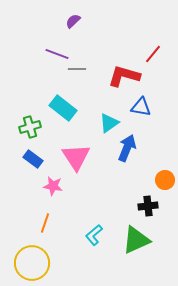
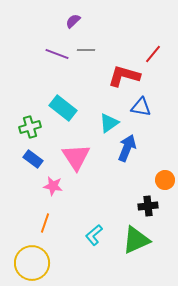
gray line: moved 9 px right, 19 px up
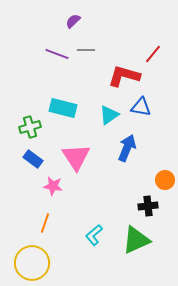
cyan rectangle: rotated 24 degrees counterclockwise
cyan triangle: moved 8 px up
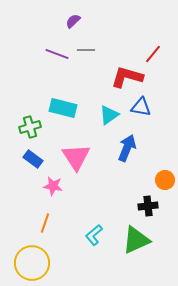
red L-shape: moved 3 px right, 1 px down
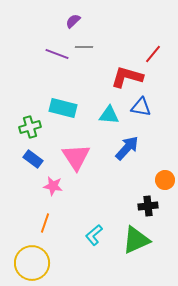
gray line: moved 2 px left, 3 px up
cyan triangle: rotated 40 degrees clockwise
blue arrow: rotated 20 degrees clockwise
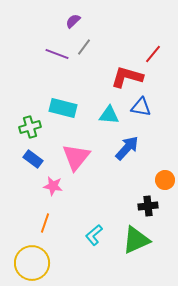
gray line: rotated 54 degrees counterclockwise
pink triangle: rotated 12 degrees clockwise
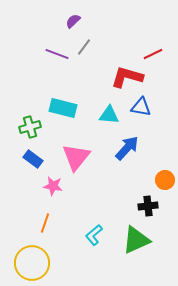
red line: rotated 24 degrees clockwise
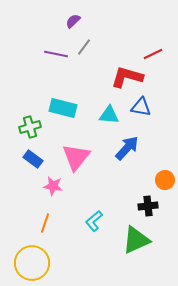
purple line: moved 1 px left; rotated 10 degrees counterclockwise
cyan L-shape: moved 14 px up
